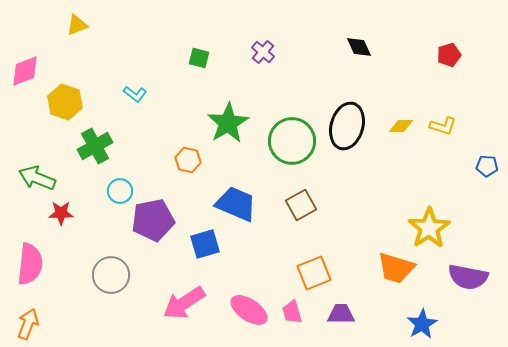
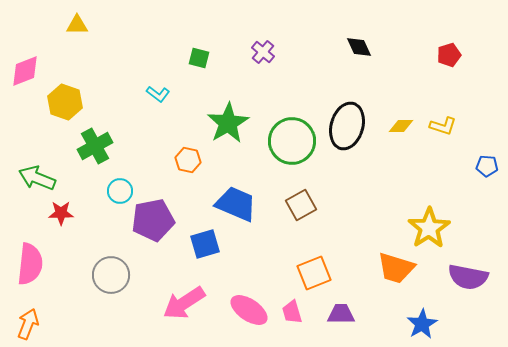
yellow triangle: rotated 20 degrees clockwise
cyan L-shape: moved 23 px right
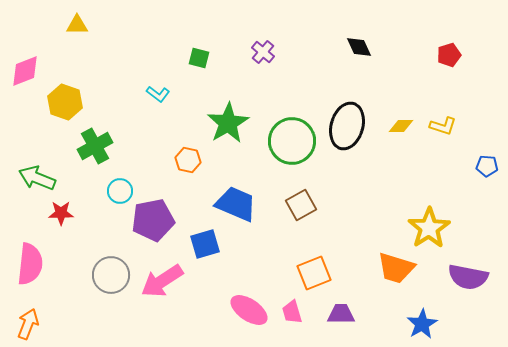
pink arrow: moved 22 px left, 22 px up
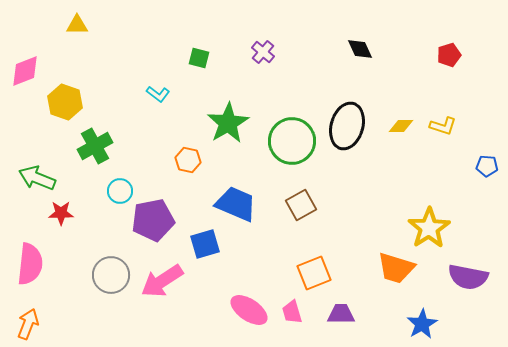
black diamond: moved 1 px right, 2 px down
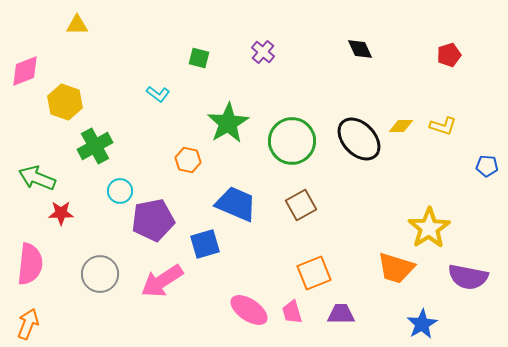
black ellipse: moved 12 px right, 13 px down; rotated 60 degrees counterclockwise
gray circle: moved 11 px left, 1 px up
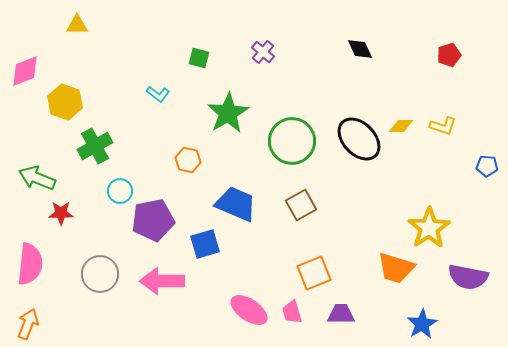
green star: moved 10 px up
pink arrow: rotated 33 degrees clockwise
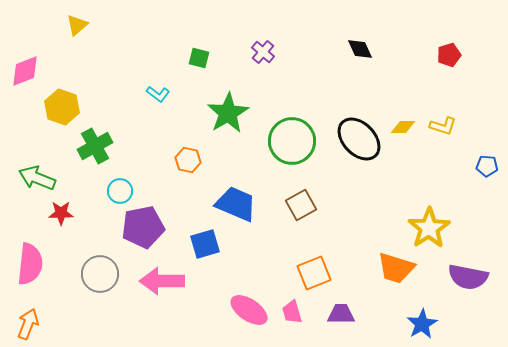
yellow triangle: rotated 40 degrees counterclockwise
yellow hexagon: moved 3 px left, 5 px down
yellow diamond: moved 2 px right, 1 px down
purple pentagon: moved 10 px left, 7 px down
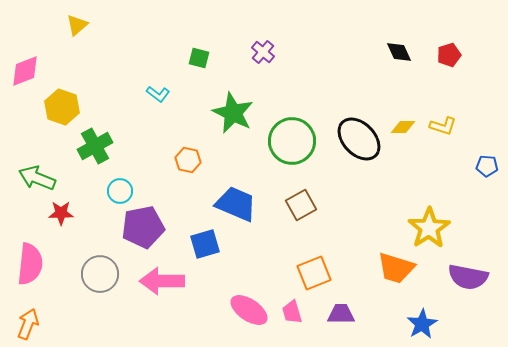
black diamond: moved 39 px right, 3 px down
green star: moved 5 px right; rotated 15 degrees counterclockwise
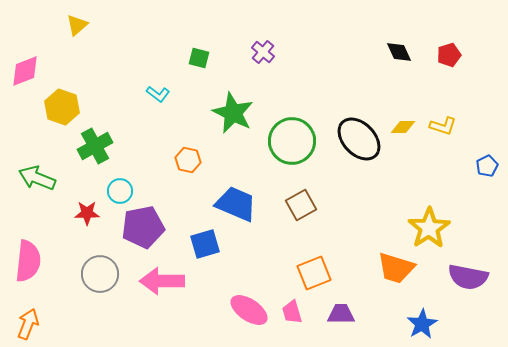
blue pentagon: rotated 30 degrees counterclockwise
red star: moved 26 px right
pink semicircle: moved 2 px left, 3 px up
